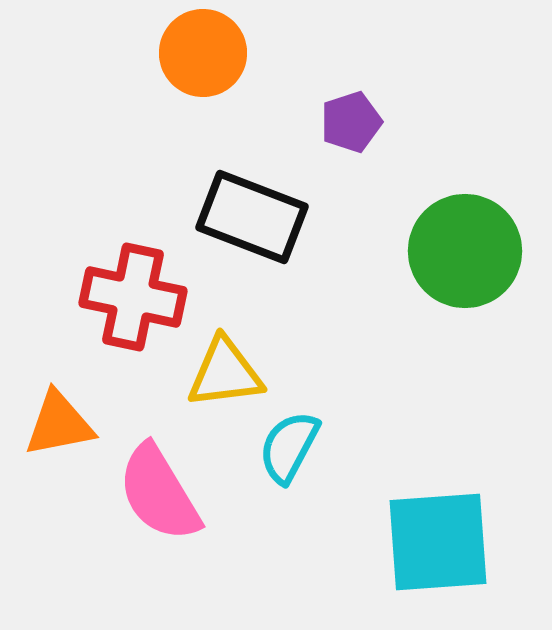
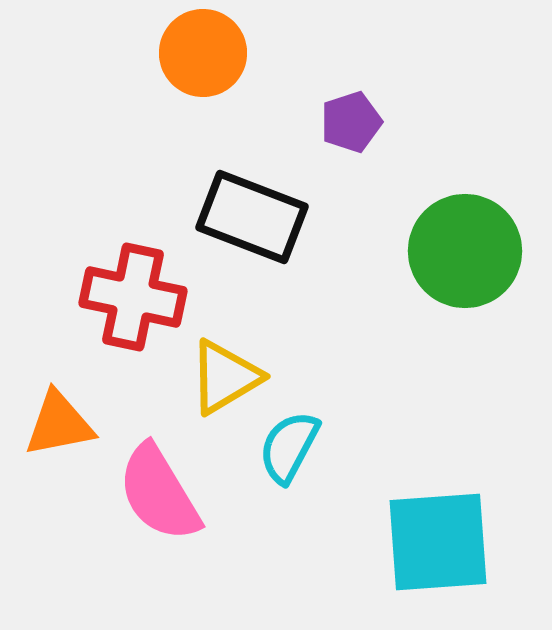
yellow triangle: moved 4 px down; rotated 24 degrees counterclockwise
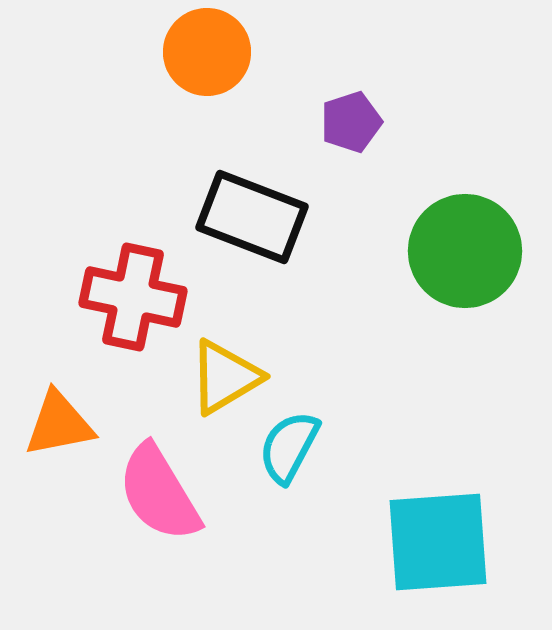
orange circle: moved 4 px right, 1 px up
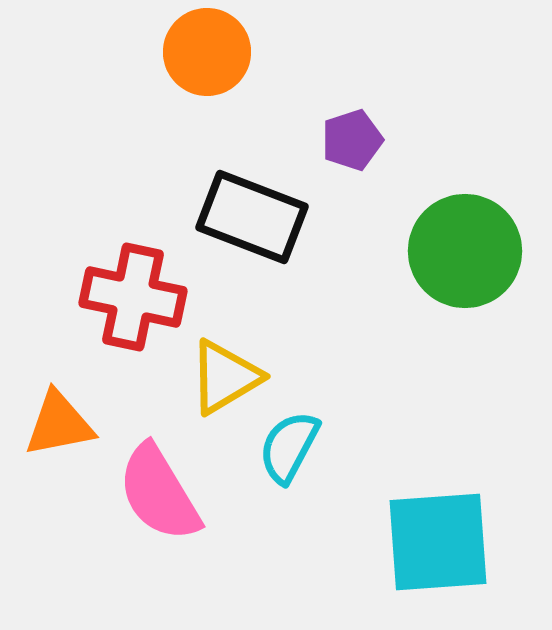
purple pentagon: moved 1 px right, 18 px down
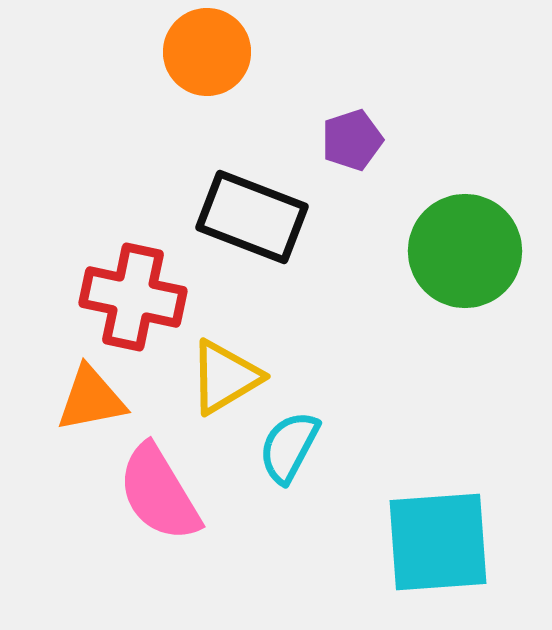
orange triangle: moved 32 px right, 25 px up
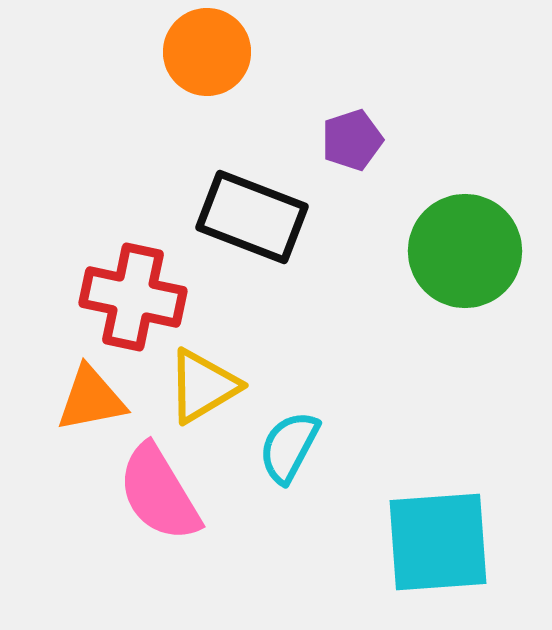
yellow triangle: moved 22 px left, 9 px down
